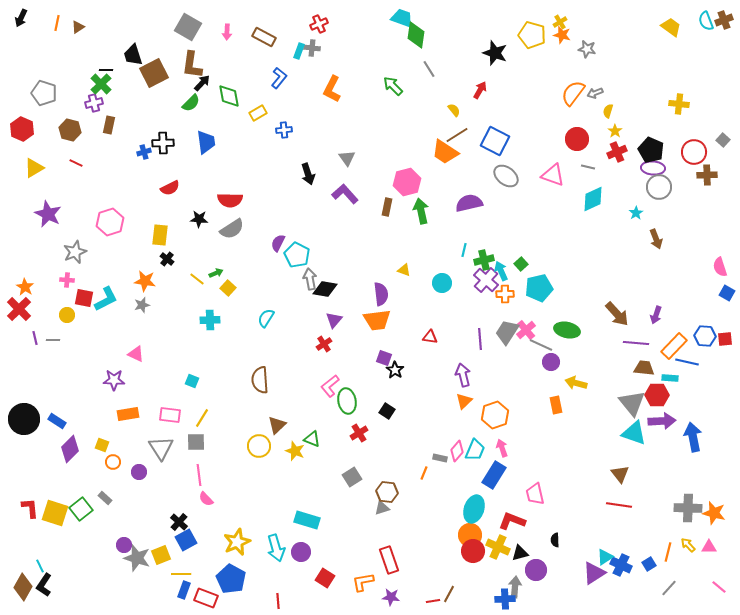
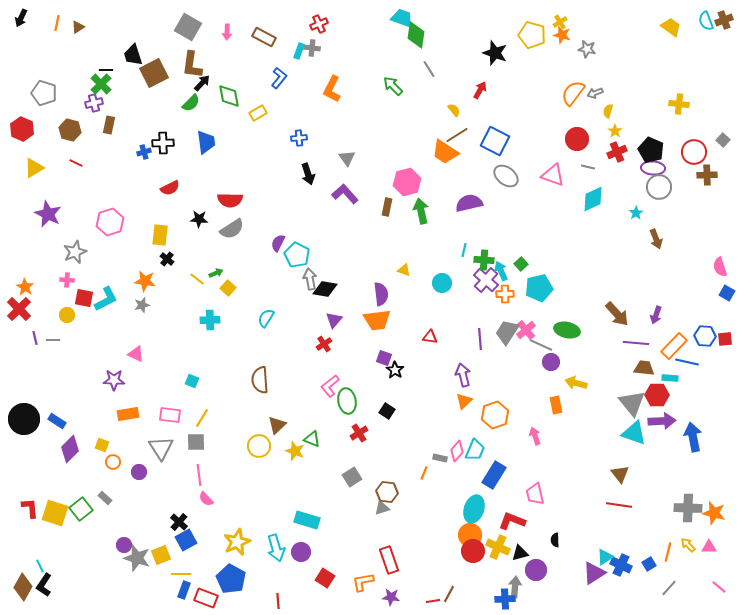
blue cross at (284, 130): moved 15 px right, 8 px down
green cross at (484, 260): rotated 18 degrees clockwise
pink arrow at (502, 448): moved 33 px right, 12 px up
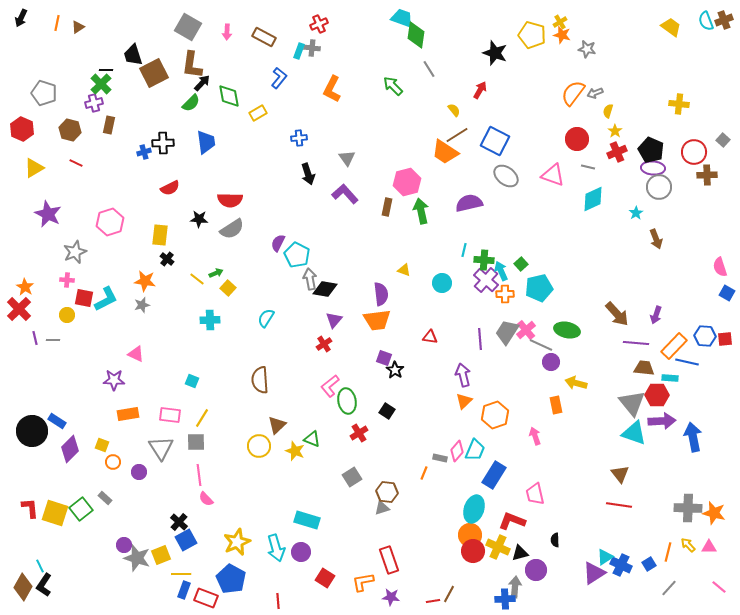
black circle at (24, 419): moved 8 px right, 12 px down
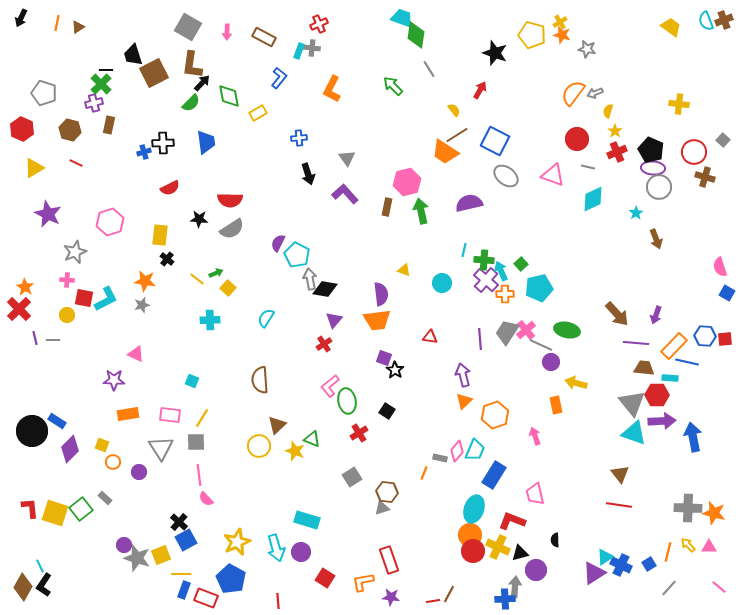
brown cross at (707, 175): moved 2 px left, 2 px down; rotated 18 degrees clockwise
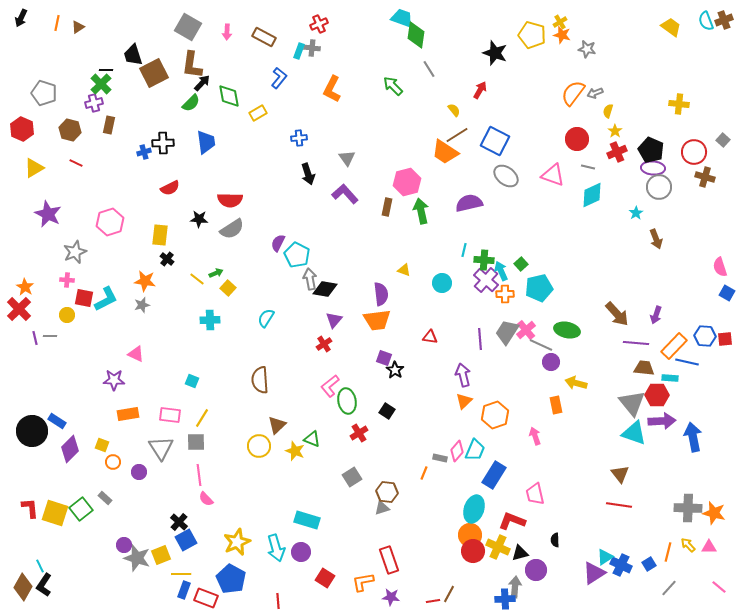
cyan diamond at (593, 199): moved 1 px left, 4 px up
gray line at (53, 340): moved 3 px left, 4 px up
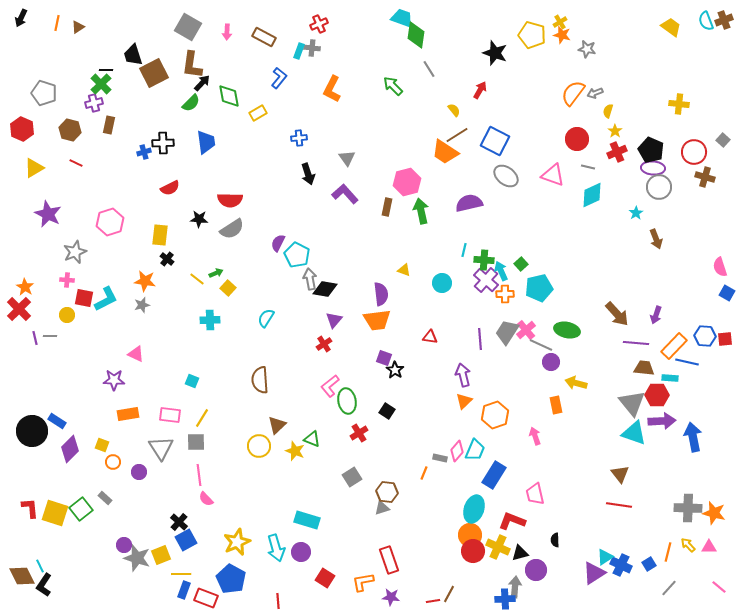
brown diamond at (23, 587): moved 1 px left, 11 px up; rotated 56 degrees counterclockwise
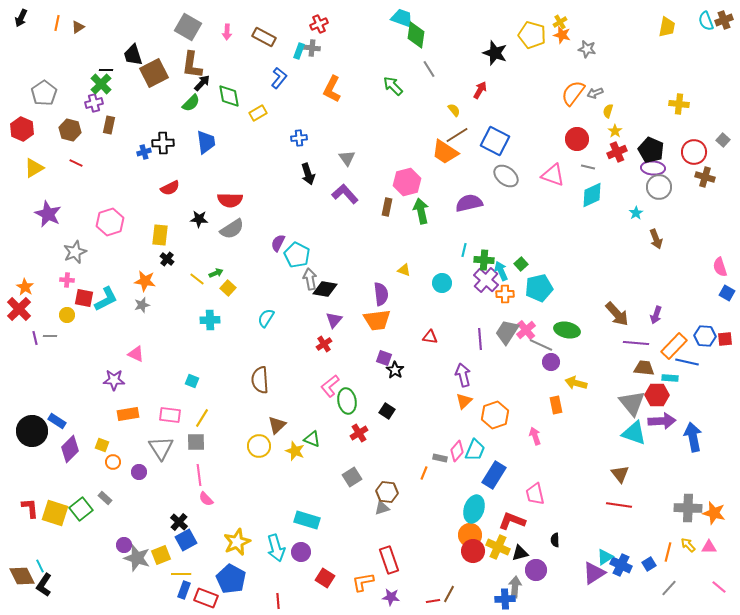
yellow trapezoid at (671, 27): moved 4 px left; rotated 65 degrees clockwise
gray pentagon at (44, 93): rotated 20 degrees clockwise
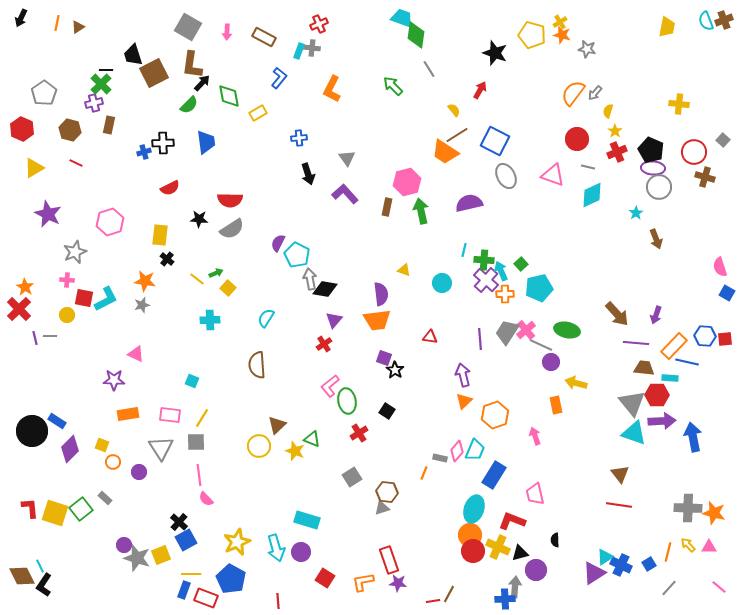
gray arrow at (595, 93): rotated 28 degrees counterclockwise
green semicircle at (191, 103): moved 2 px left, 2 px down
gray ellipse at (506, 176): rotated 25 degrees clockwise
brown semicircle at (260, 380): moved 3 px left, 15 px up
yellow line at (181, 574): moved 10 px right
purple star at (391, 597): moved 7 px right, 14 px up
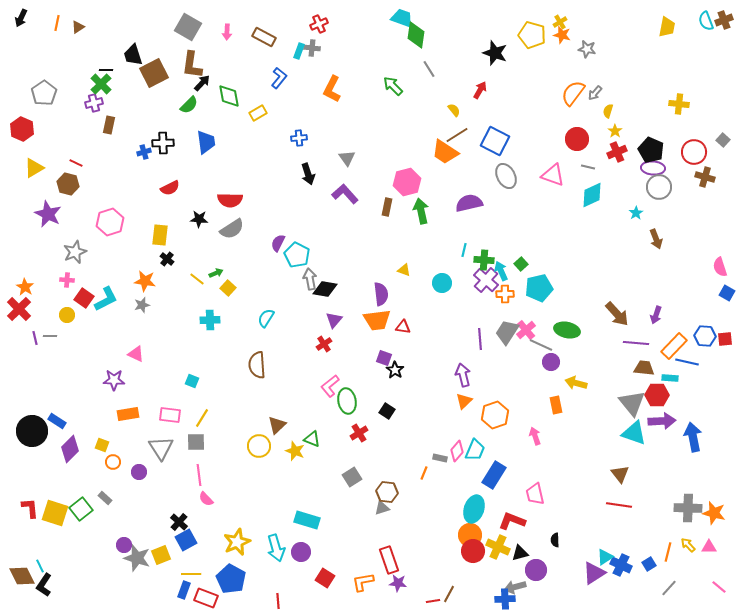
brown hexagon at (70, 130): moved 2 px left, 54 px down
red square at (84, 298): rotated 24 degrees clockwise
red triangle at (430, 337): moved 27 px left, 10 px up
gray arrow at (515, 587): rotated 110 degrees counterclockwise
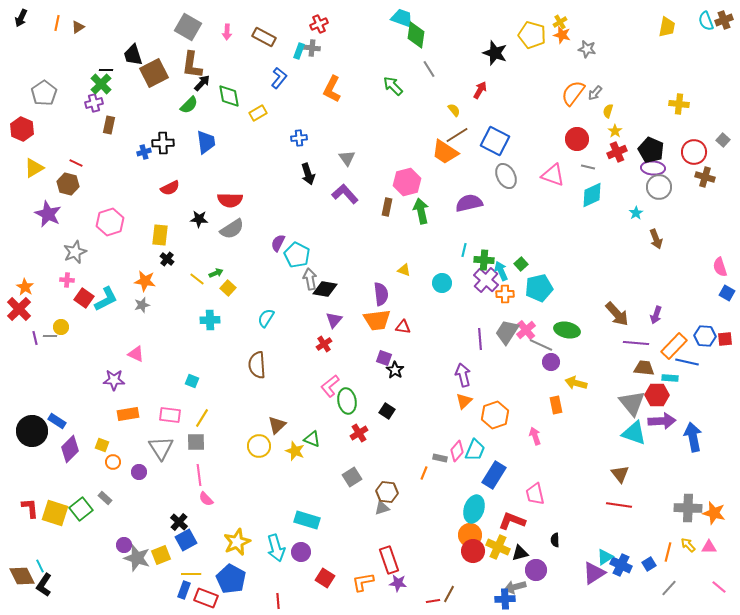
yellow circle at (67, 315): moved 6 px left, 12 px down
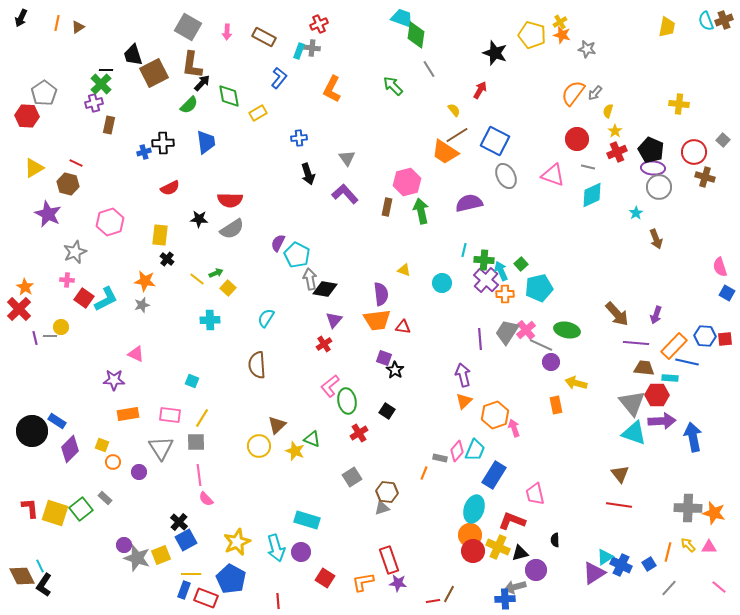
red hexagon at (22, 129): moved 5 px right, 13 px up; rotated 20 degrees counterclockwise
pink arrow at (535, 436): moved 21 px left, 8 px up
